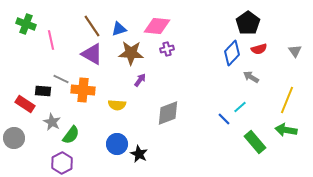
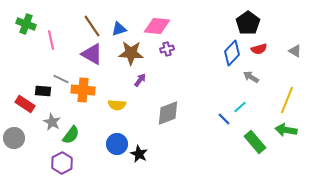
gray triangle: rotated 24 degrees counterclockwise
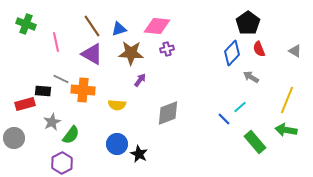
pink line: moved 5 px right, 2 px down
red semicircle: rotated 84 degrees clockwise
red rectangle: rotated 48 degrees counterclockwise
gray star: rotated 18 degrees clockwise
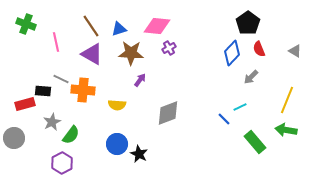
brown line: moved 1 px left
purple cross: moved 2 px right, 1 px up; rotated 16 degrees counterclockwise
gray arrow: rotated 77 degrees counterclockwise
cyan line: rotated 16 degrees clockwise
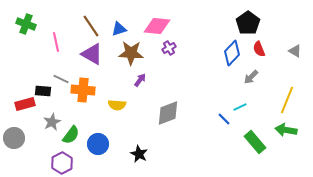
blue circle: moved 19 px left
